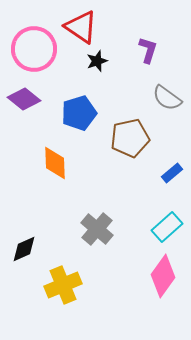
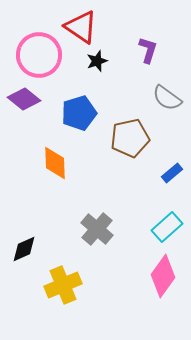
pink circle: moved 5 px right, 6 px down
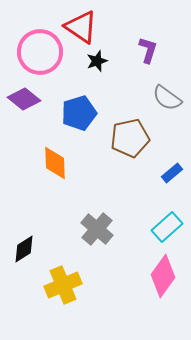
pink circle: moved 1 px right, 3 px up
black diamond: rotated 8 degrees counterclockwise
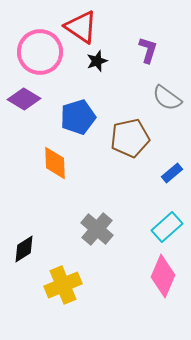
purple diamond: rotated 8 degrees counterclockwise
blue pentagon: moved 1 px left, 4 px down
pink diamond: rotated 12 degrees counterclockwise
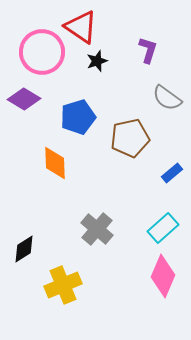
pink circle: moved 2 px right
cyan rectangle: moved 4 px left, 1 px down
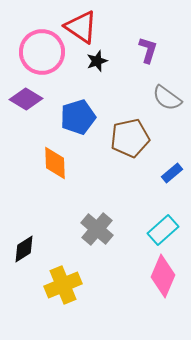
purple diamond: moved 2 px right
cyan rectangle: moved 2 px down
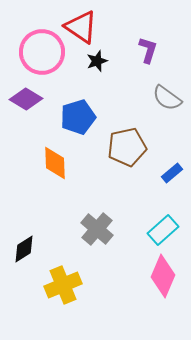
brown pentagon: moved 3 px left, 9 px down
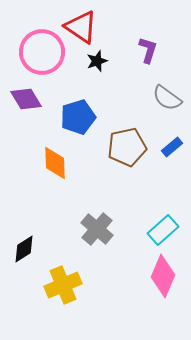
purple diamond: rotated 28 degrees clockwise
blue rectangle: moved 26 px up
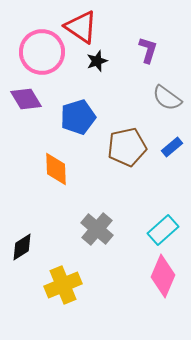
orange diamond: moved 1 px right, 6 px down
black diamond: moved 2 px left, 2 px up
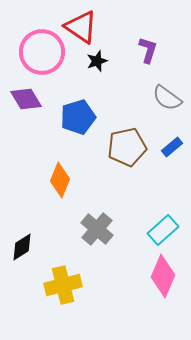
orange diamond: moved 4 px right, 11 px down; rotated 24 degrees clockwise
yellow cross: rotated 9 degrees clockwise
